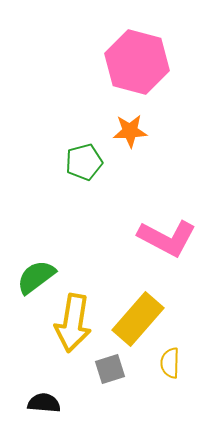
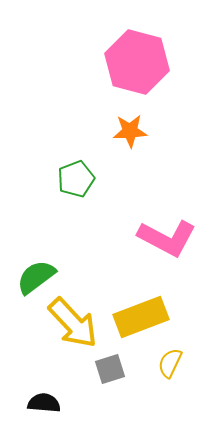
green pentagon: moved 8 px left, 17 px down; rotated 6 degrees counterclockwise
yellow rectangle: moved 3 px right, 2 px up; rotated 28 degrees clockwise
yellow arrow: rotated 52 degrees counterclockwise
yellow semicircle: rotated 24 degrees clockwise
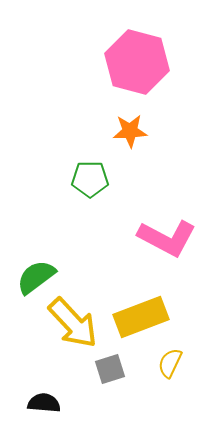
green pentagon: moved 14 px right; rotated 21 degrees clockwise
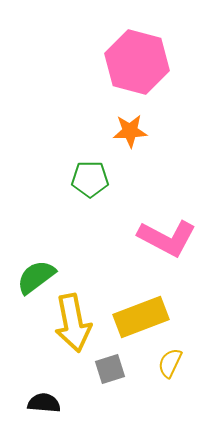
yellow arrow: rotated 32 degrees clockwise
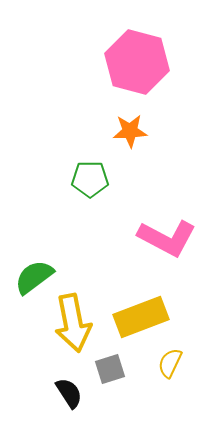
green semicircle: moved 2 px left
black semicircle: moved 25 px right, 10 px up; rotated 52 degrees clockwise
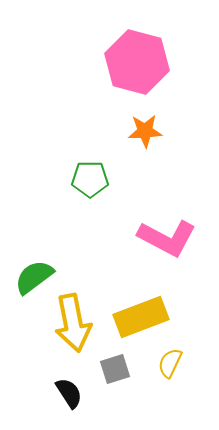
orange star: moved 15 px right
gray square: moved 5 px right
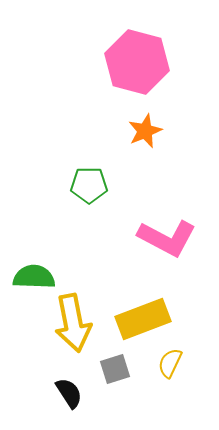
orange star: rotated 20 degrees counterclockwise
green pentagon: moved 1 px left, 6 px down
green semicircle: rotated 39 degrees clockwise
yellow rectangle: moved 2 px right, 2 px down
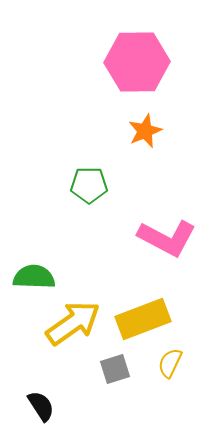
pink hexagon: rotated 16 degrees counterclockwise
yellow arrow: rotated 114 degrees counterclockwise
black semicircle: moved 28 px left, 13 px down
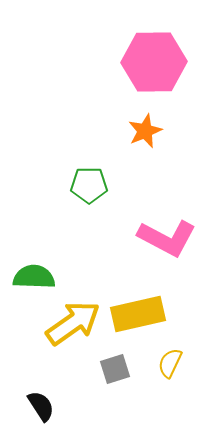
pink hexagon: moved 17 px right
yellow rectangle: moved 5 px left, 5 px up; rotated 8 degrees clockwise
